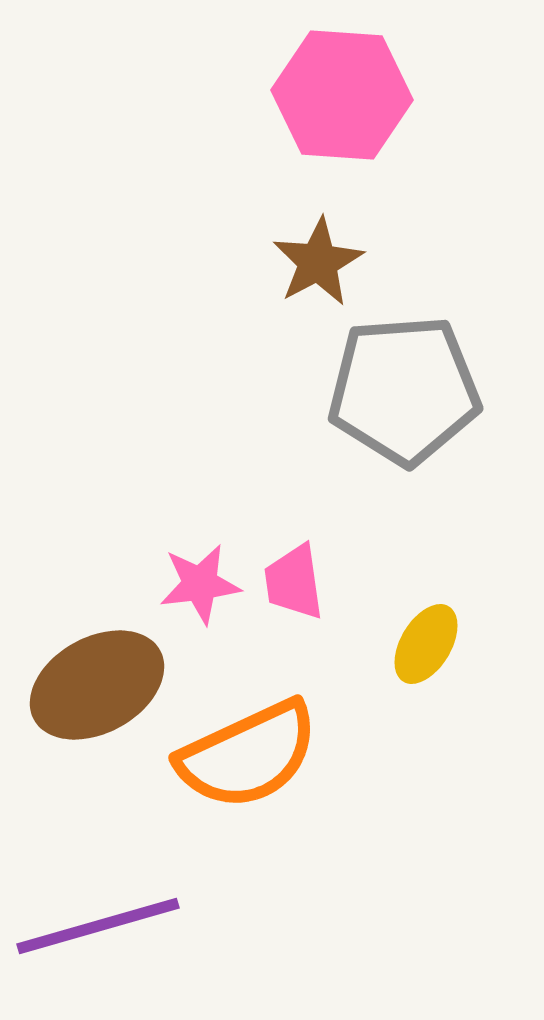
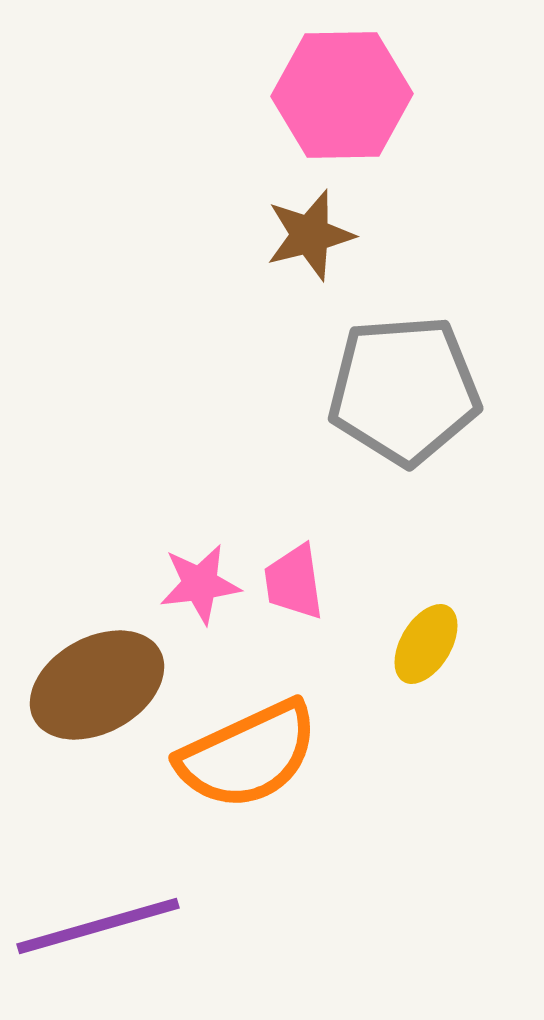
pink hexagon: rotated 5 degrees counterclockwise
brown star: moved 8 px left, 27 px up; rotated 14 degrees clockwise
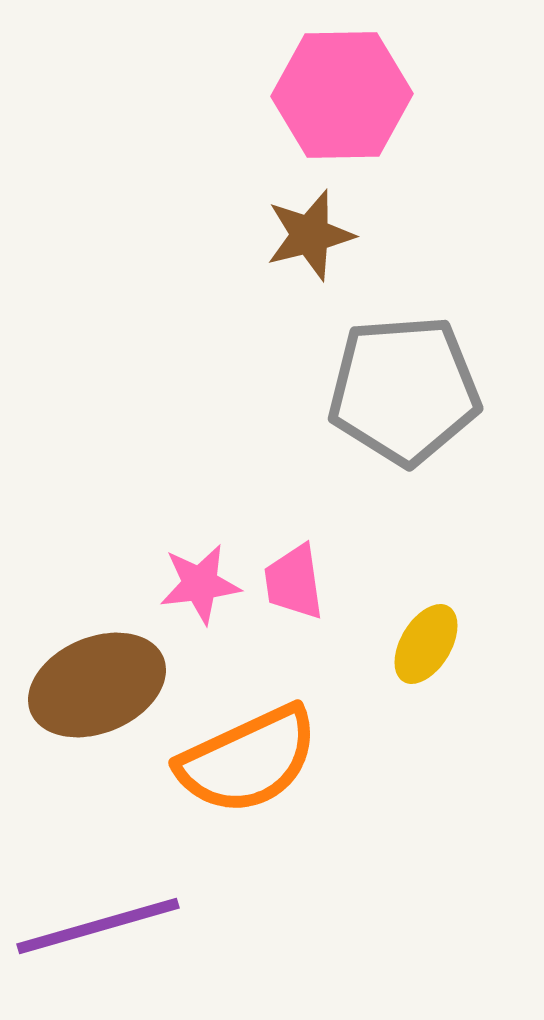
brown ellipse: rotated 6 degrees clockwise
orange semicircle: moved 5 px down
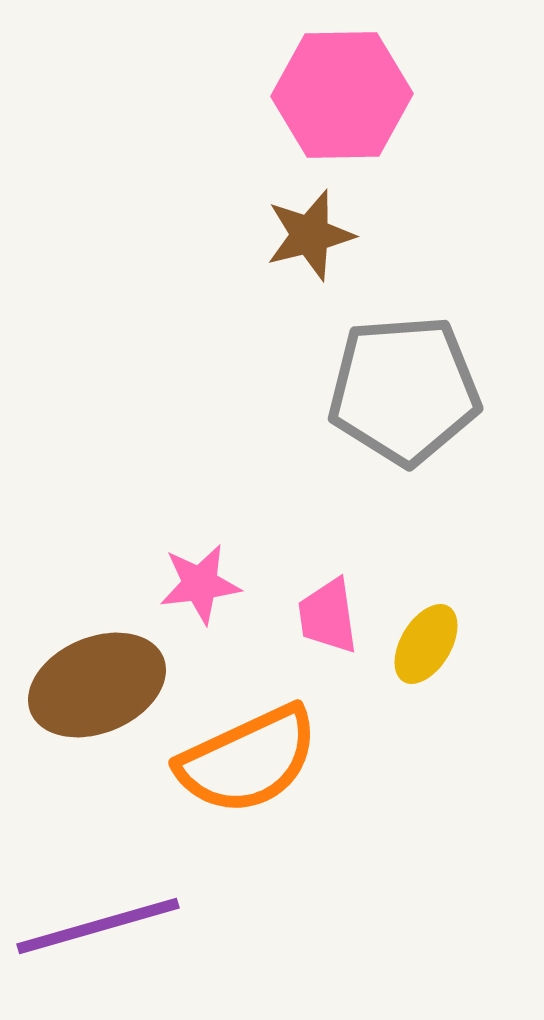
pink trapezoid: moved 34 px right, 34 px down
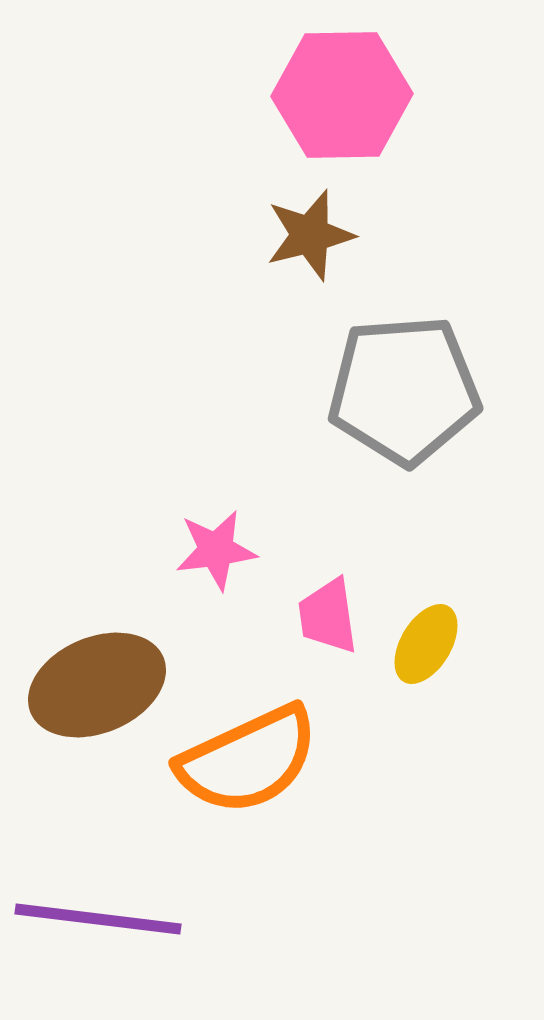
pink star: moved 16 px right, 34 px up
purple line: moved 7 px up; rotated 23 degrees clockwise
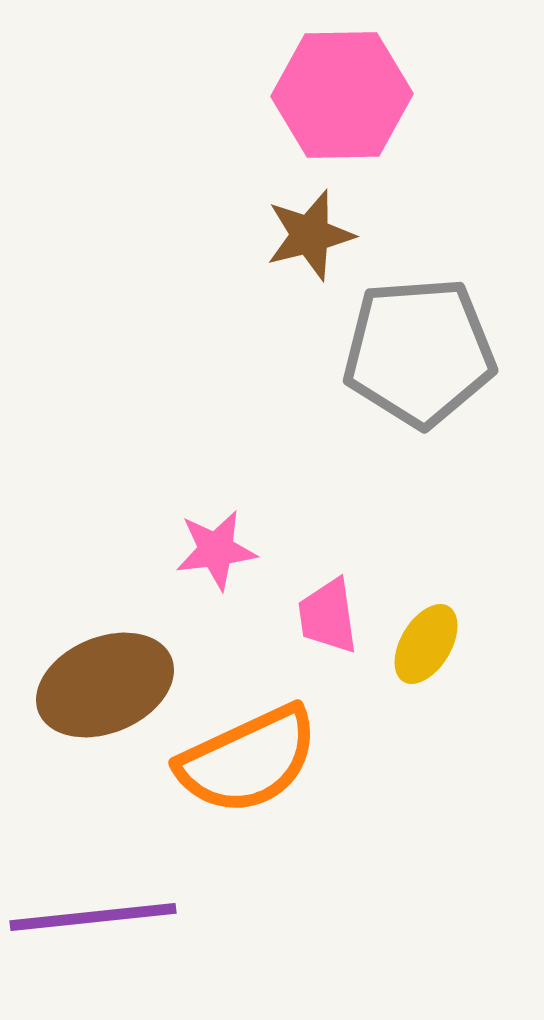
gray pentagon: moved 15 px right, 38 px up
brown ellipse: moved 8 px right
purple line: moved 5 px left, 2 px up; rotated 13 degrees counterclockwise
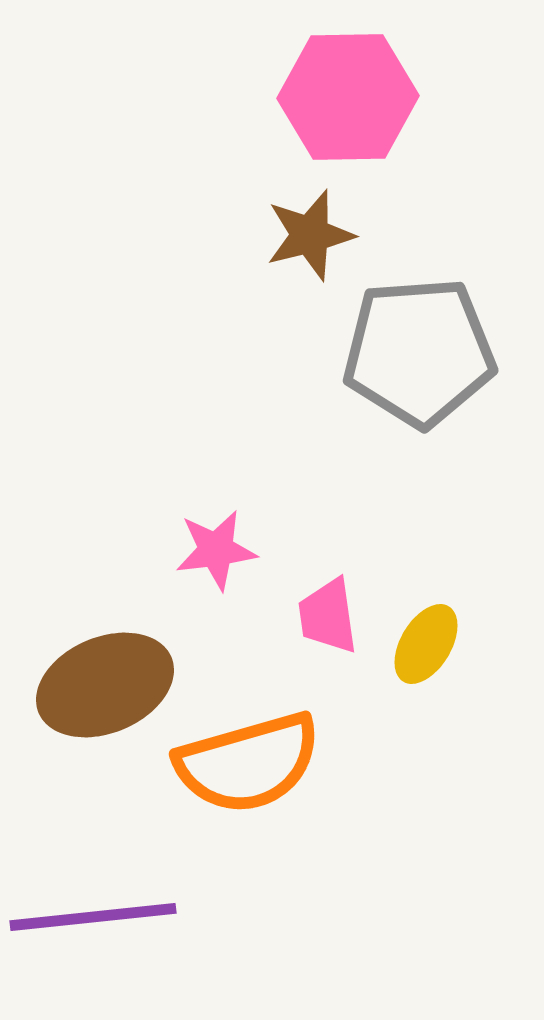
pink hexagon: moved 6 px right, 2 px down
orange semicircle: moved 3 px down; rotated 9 degrees clockwise
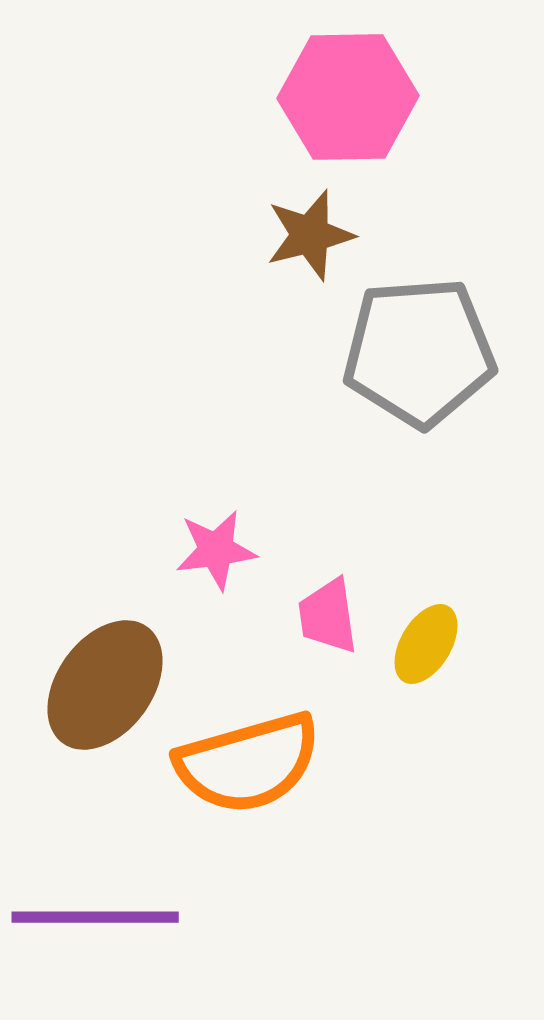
brown ellipse: rotated 31 degrees counterclockwise
purple line: moved 2 px right; rotated 6 degrees clockwise
